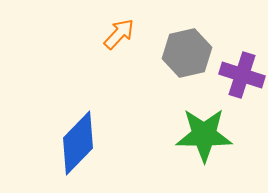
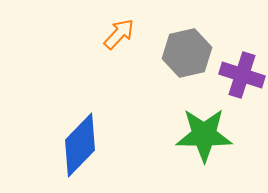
blue diamond: moved 2 px right, 2 px down
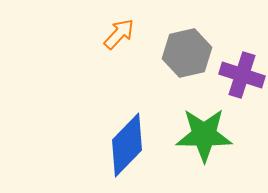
blue diamond: moved 47 px right
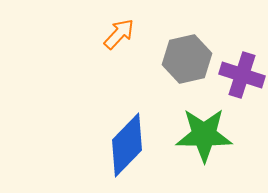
gray hexagon: moved 6 px down
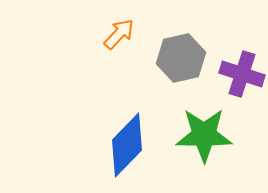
gray hexagon: moved 6 px left, 1 px up
purple cross: moved 1 px up
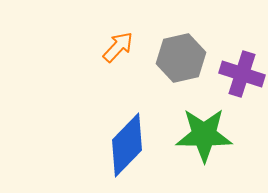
orange arrow: moved 1 px left, 13 px down
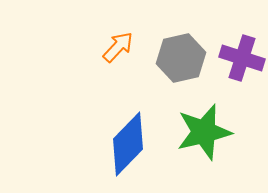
purple cross: moved 16 px up
green star: moved 3 px up; rotated 14 degrees counterclockwise
blue diamond: moved 1 px right, 1 px up
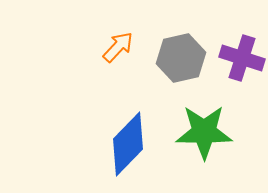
green star: rotated 14 degrees clockwise
